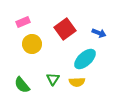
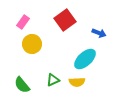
pink rectangle: rotated 32 degrees counterclockwise
red square: moved 9 px up
green triangle: moved 1 px down; rotated 32 degrees clockwise
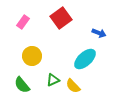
red square: moved 4 px left, 2 px up
yellow circle: moved 12 px down
yellow semicircle: moved 4 px left, 4 px down; rotated 49 degrees clockwise
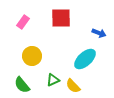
red square: rotated 35 degrees clockwise
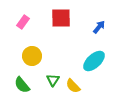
blue arrow: moved 6 px up; rotated 72 degrees counterclockwise
cyan ellipse: moved 9 px right, 2 px down
green triangle: rotated 32 degrees counterclockwise
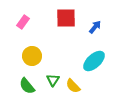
red square: moved 5 px right
blue arrow: moved 4 px left
green semicircle: moved 5 px right, 1 px down
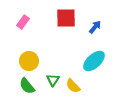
yellow circle: moved 3 px left, 5 px down
